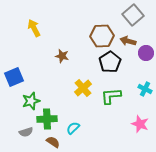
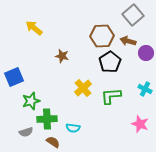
yellow arrow: rotated 24 degrees counterclockwise
cyan semicircle: rotated 128 degrees counterclockwise
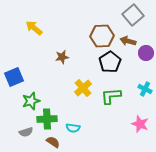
brown star: moved 1 px down; rotated 24 degrees counterclockwise
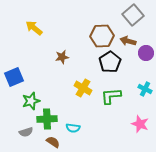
yellow cross: rotated 18 degrees counterclockwise
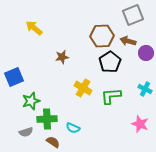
gray square: rotated 20 degrees clockwise
cyan semicircle: rotated 16 degrees clockwise
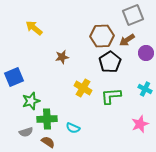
brown arrow: moved 1 px left, 1 px up; rotated 49 degrees counterclockwise
pink star: rotated 30 degrees clockwise
brown semicircle: moved 5 px left
